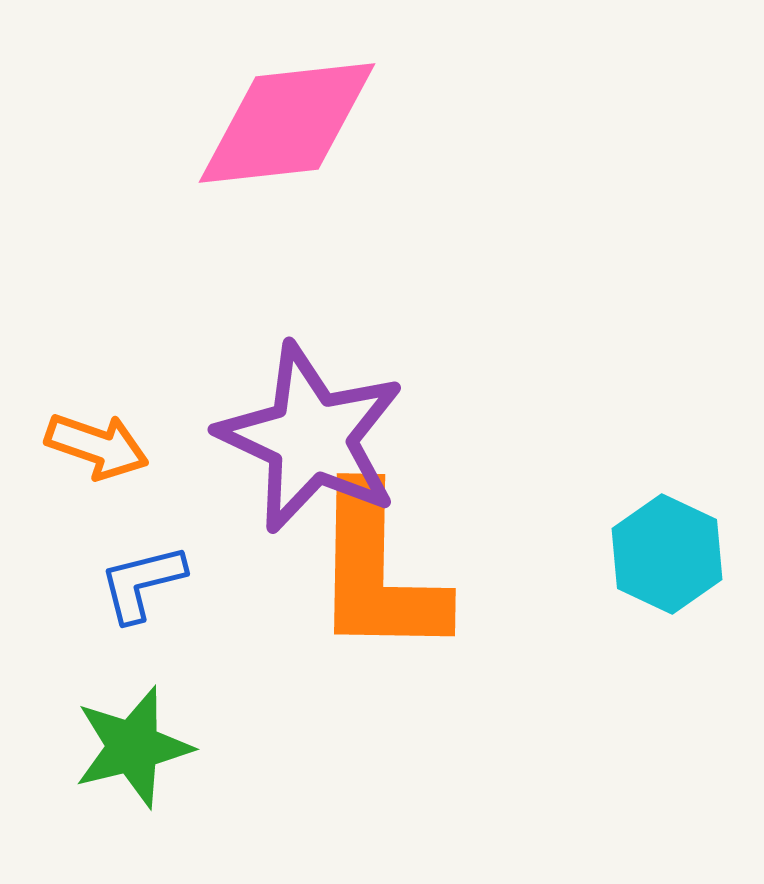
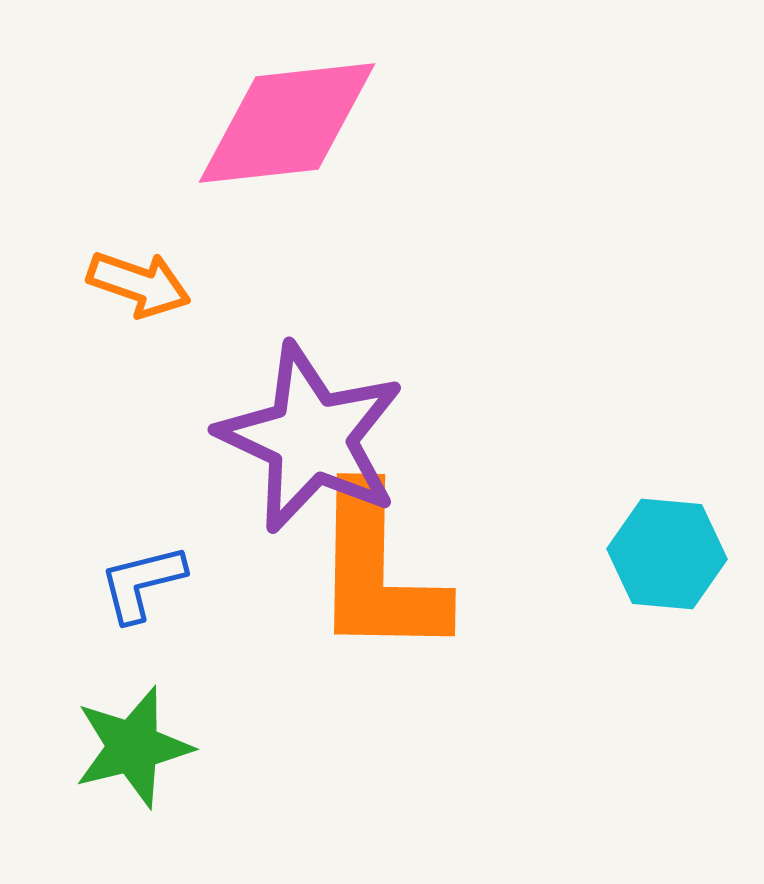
orange arrow: moved 42 px right, 162 px up
cyan hexagon: rotated 20 degrees counterclockwise
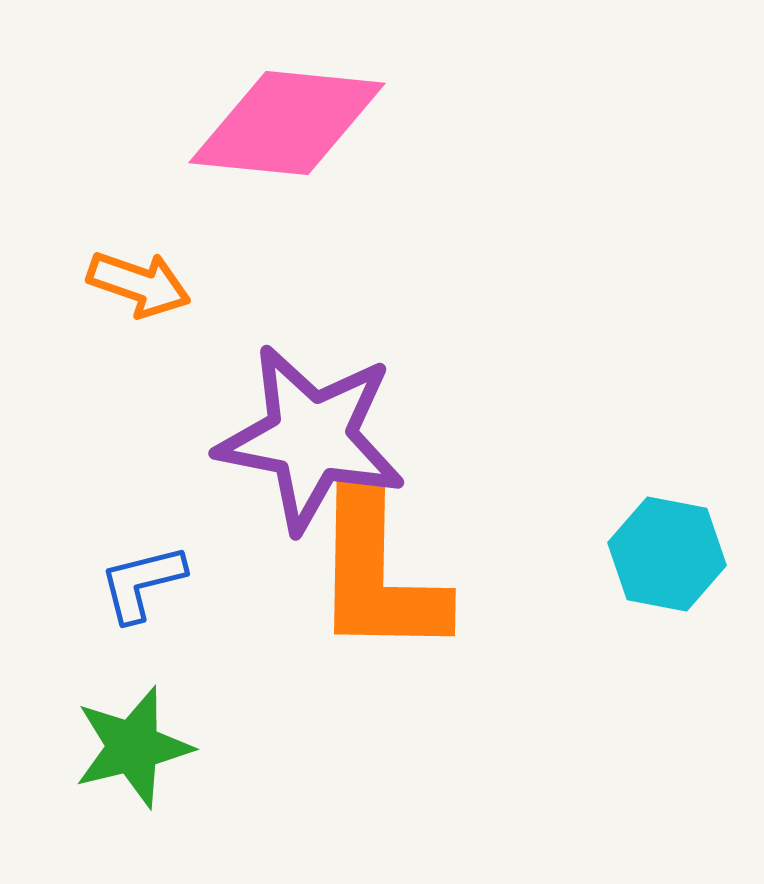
pink diamond: rotated 12 degrees clockwise
purple star: rotated 14 degrees counterclockwise
cyan hexagon: rotated 6 degrees clockwise
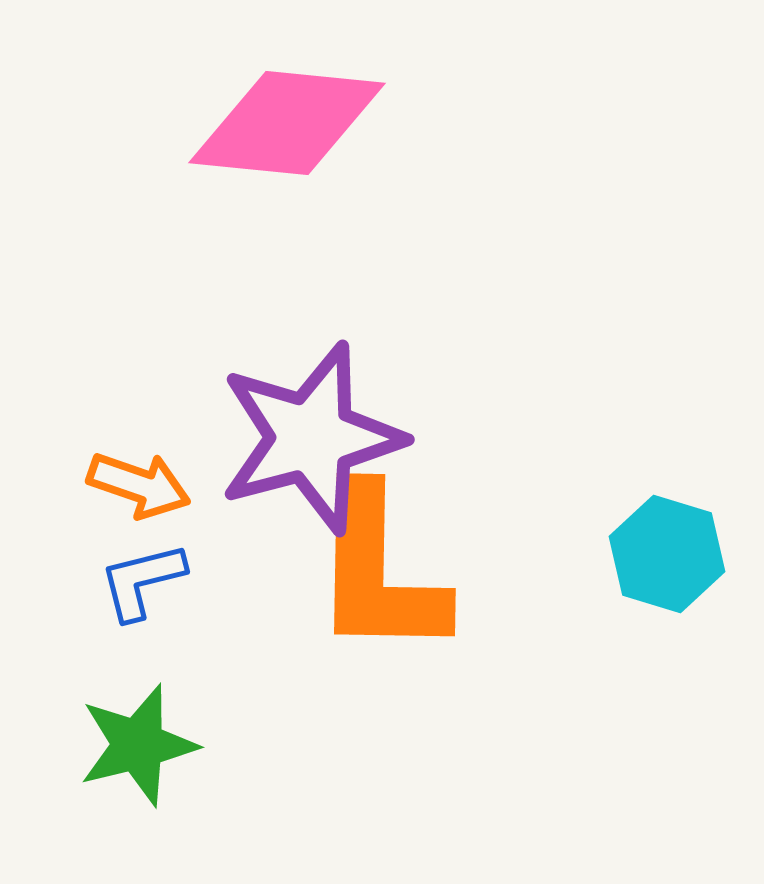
orange arrow: moved 201 px down
purple star: rotated 26 degrees counterclockwise
cyan hexagon: rotated 6 degrees clockwise
blue L-shape: moved 2 px up
green star: moved 5 px right, 2 px up
